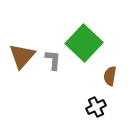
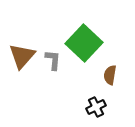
brown semicircle: moved 1 px up
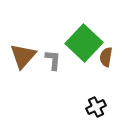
brown triangle: moved 1 px right
brown semicircle: moved 4 px left, 18 px up
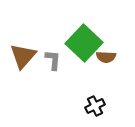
brown semicircle: rotated 96 degrees counterclockwise
black cross: moved 1 px left, 1 px up
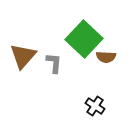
green square: moved 4 px up
gray L-shape: moved 1 px right, 3 px down
black cross: rotated 30 degrees counterclockwise
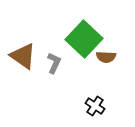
brown triangle: rotated 36 degrees counterclockwise
gray L-shape: rotated 20 degrees clockwise
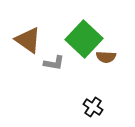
brown triangle: moved 5 px right, 16 px up
gray L-shape: rotated 75 degrees clockwise
black cross: moved 2 px left, 1 px down
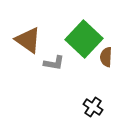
brown semicircle: rotated 90 degrees clockwise
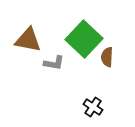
brown triangle: rotated 24 degrees counterclockwise
brown semicircle: moved 1 px right
